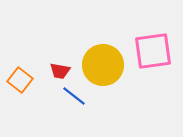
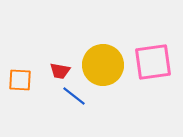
pink square: moved 11 px down
orange square: rotated 35 degrees counterclockwise
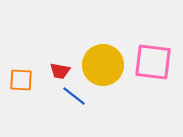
pink square: rotated 15 degrees clockwise
orange square: moved 1 px right
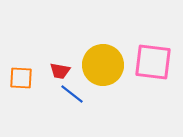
orange square: moved 2 px up
blue line: moved 2 px left, 2 px up
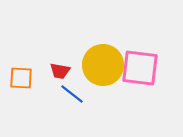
pink square: moved 13 px left, 6 px down
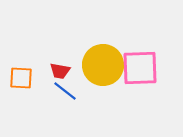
pink square: rotated 9 degrees counterclockwise
blue line: moved 7 px left, 3 px up
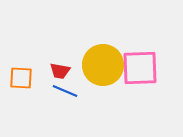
blue line: rotated 15 degrees counterclockwise
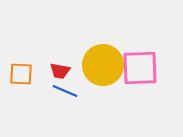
orange square: moved 4 px up
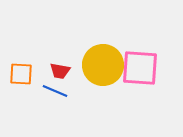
pink square: rotated 6 degrees clockwise
blue line: moved 10 px left
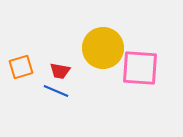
yellow circle: moved 17 px up
orange square: moved 7 px up; rotated 20 degrees counterclockwise
blue line: moved 1 px right
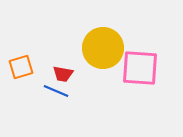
red trapezoid: moved 3 px right, 3 px down
